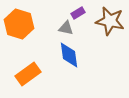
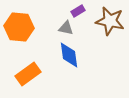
purple rectangle: moved 2 px up
orange hexagon: moved 3 px down; rotated 12 degrees counterclockwise
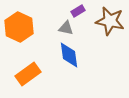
orange hexagon: rotated 20 degrees clockwise
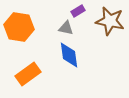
orange hexagon: rotated 16 degrees counterclockwise
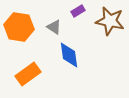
gray triangle: moved 12 px left, 1 px up; rotated 21 degrees clockwise
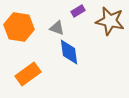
gray triangle: moved 3 px right, 1 px down; rotated 14 degrees counterclockwise
blue diamond: moved 3 px up
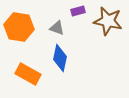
purple rectangle: rotated 16 degrees clockwise
brown star: moved 2 px left
blue diamond: moved 9 px left, 6 px down; rotated 20 degrees clockwise
orange rectangle: rotated 65 degrees clockwise
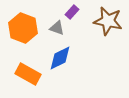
purple rectangle: moved 6 px left, 1 px down; rotated 32 degrees counterclockwise
orange hexagon: moved 4 px right, 1 px down; rotated 12 degrees clockwise
blue diamond: rotated 52 degrees clockwise
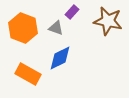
gray triangle: moved 1 px left
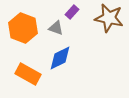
brown star: moved 1 px right, 3 px up
